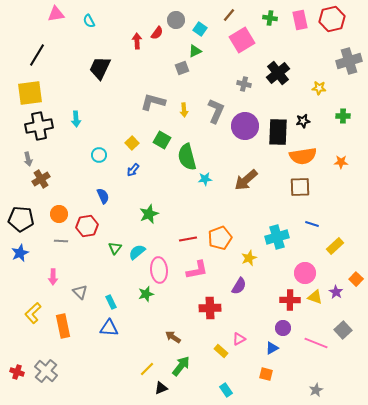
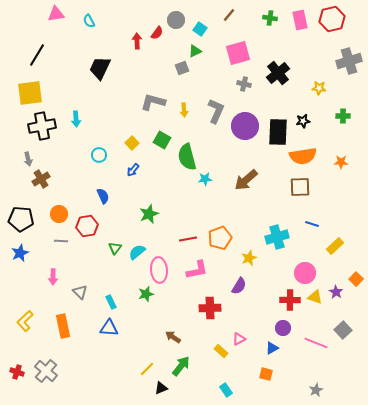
pink square at (242, 40): moved 4 px left, 13 px down; rotated 15 degrees clockwise
black cross at (39, 126): moved 3 px right
yellow L-shape at (33, 313): moved 8 px left, 8 px down
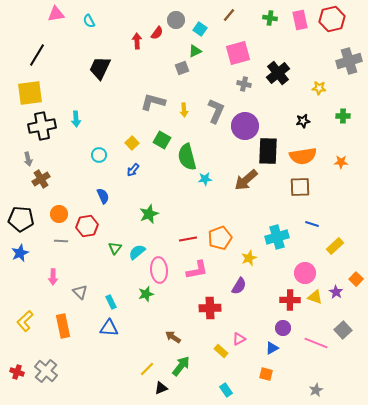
black rectangle at (278, 132): moved 10 px left, 19 px down
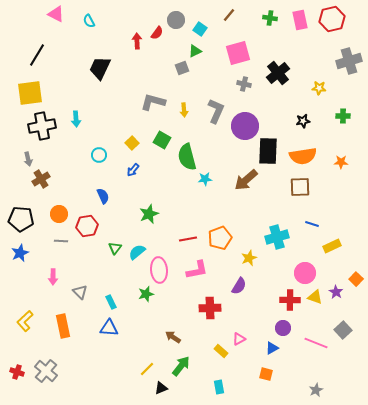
pink triangle at (56, 14): rotated 36 degrees clockwise
yellow rectangle at (335, 246): moved 3 px left; rotated 18 degrees clockwise
cyan rectangle at (226, 390): moved 7 px left, 3 px up; rotated 24 degrees clockwise
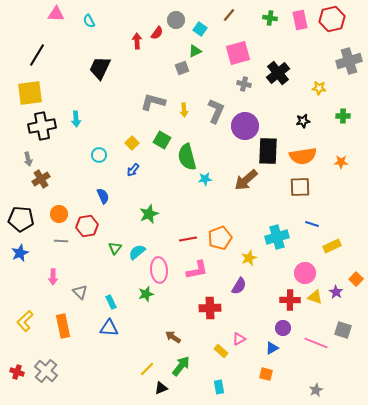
pink triangle at (56, 14): rotated 24 degrees counterclockwise
gray square at (343, 330): rotated 30 degrees counterclockwise
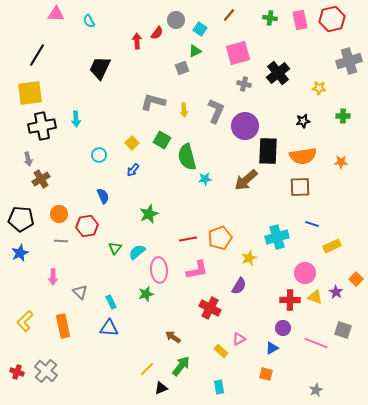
red cross at (210, 308): rotated 30 degrees clockwise
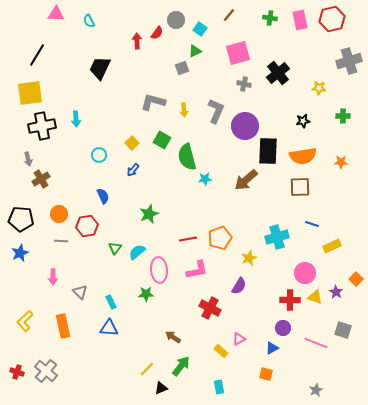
green star at (146, 294): rotated 14 degrees clockwise
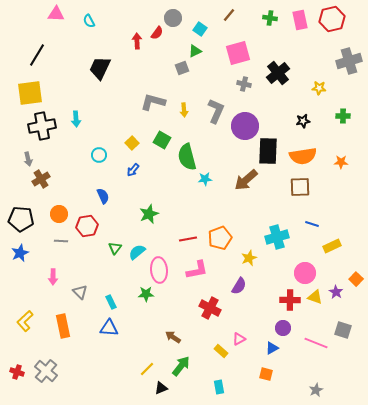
gray circle at (176, 20): moved 3 px left, 2 px up
